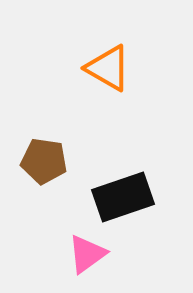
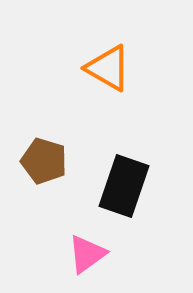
brown pentagon: rotated 9 degrees clockwise
black rectangle: moved 1 px right, 11 px up; rotated 52 degrees counterclockwise
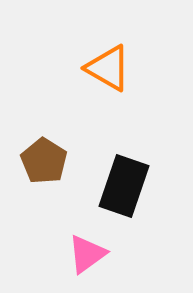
brown pentagon: rotated 15 degrees clockwise
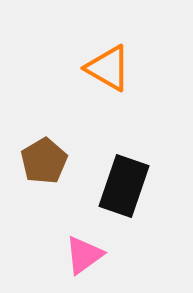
brown pentagon: rotated 9 degrees clockwise
pink triangle: moved 3 px left, 1 px down
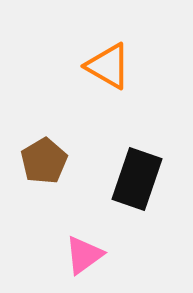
orange triangle: moved 2 px up
black rectangle: moved 13 px right, 7 px up
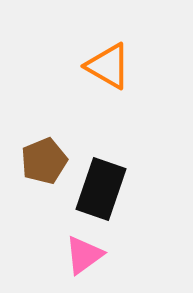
brown pentagon: rotated 9 degrees clockwise
black rectangle: moved 36 px left, 10 px down
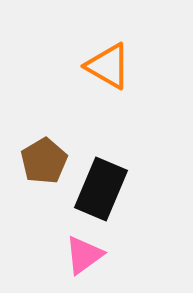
brown pentagon: rotated 9 degrees counterclockwise
black rectangle: rotated 4 degrees clockwise
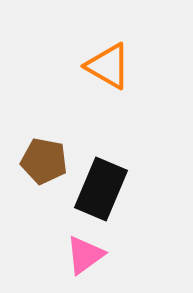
brown pentagon: rotated 30 degrees counterclockwise
pink triangle: moved 1 px right
